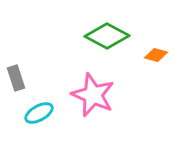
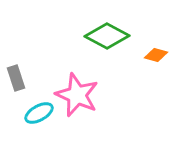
pink star: moved 16 px left
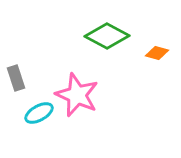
orange diamond: moved 1 px right, 2 px up
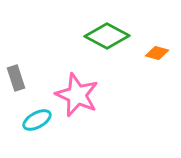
cyan ellipse: moved 2 px left, 7 px down
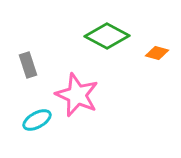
gray rectangle: moved 12 px right, 13 px up
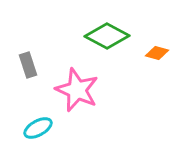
pink star: moved 5 px up
cyan ellipse: moved 1 px right, 8 px down
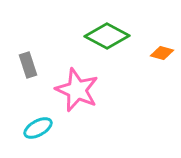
orange diamond: moved 5 px right
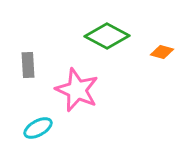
orange diamond: moved 1 px up
gray rectangle: rotated 15 degrees clockwise
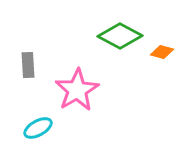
green diamond: moved 13 px right
pink star: rotated 18 degrees clockwise
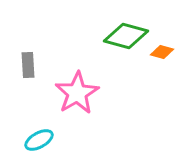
green diamond: moved 6 px right; rotated 12 degrees counterclockwise
pink star: moved 3 px down
cyan ellipse: moved 1 px right, 12 px down
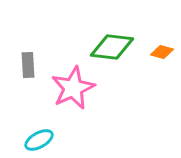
green diamond: moved 14 px left, 11 px down; rotated 9 degrees counterclockwise
pink star: moved 4 px left, 5 px up; rotated 6 degrees clockwise
